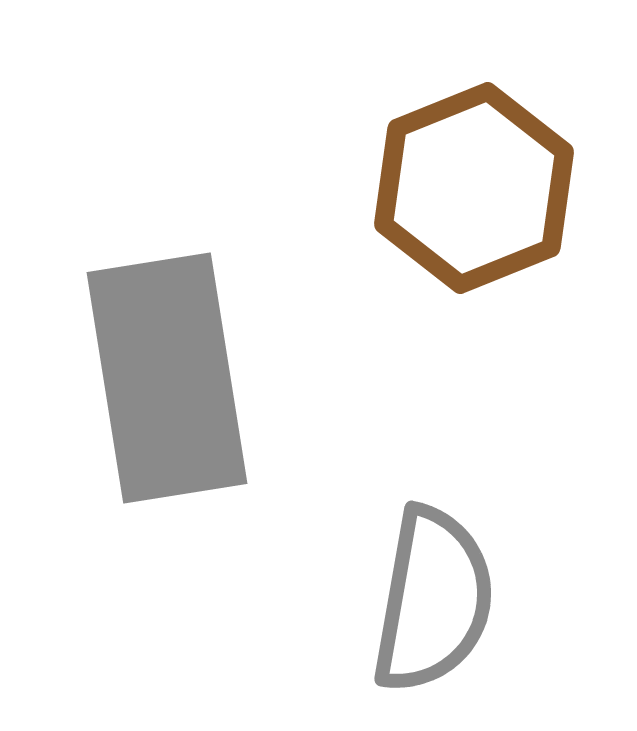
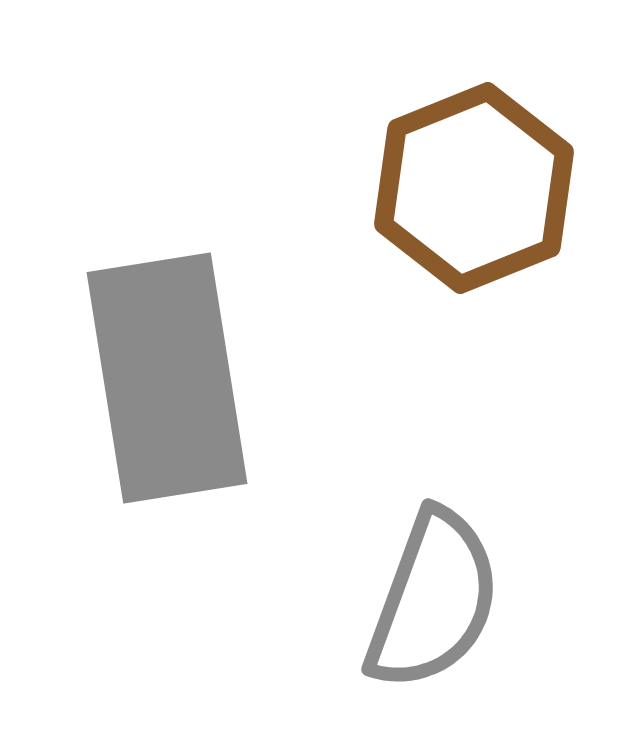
gray semicircle: rotated 10 degrees clockwise
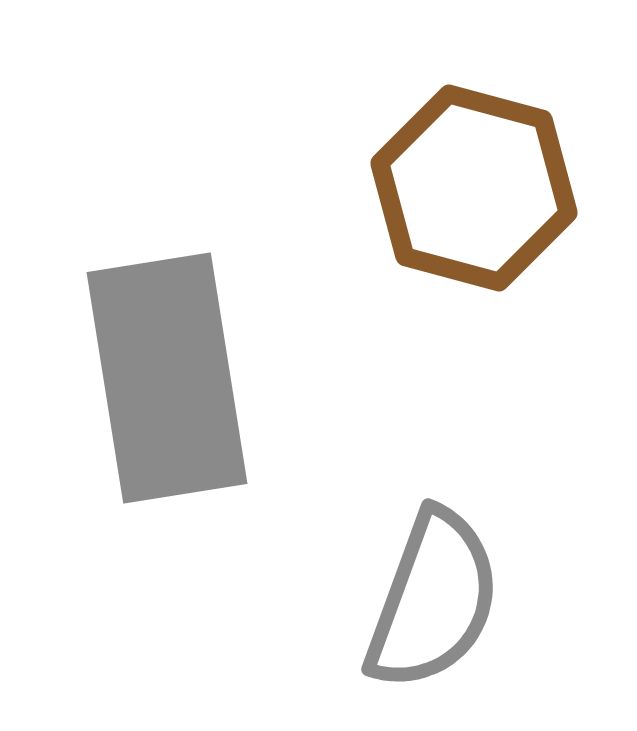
brown hexagon: rotated 23 degrees counterclockwise
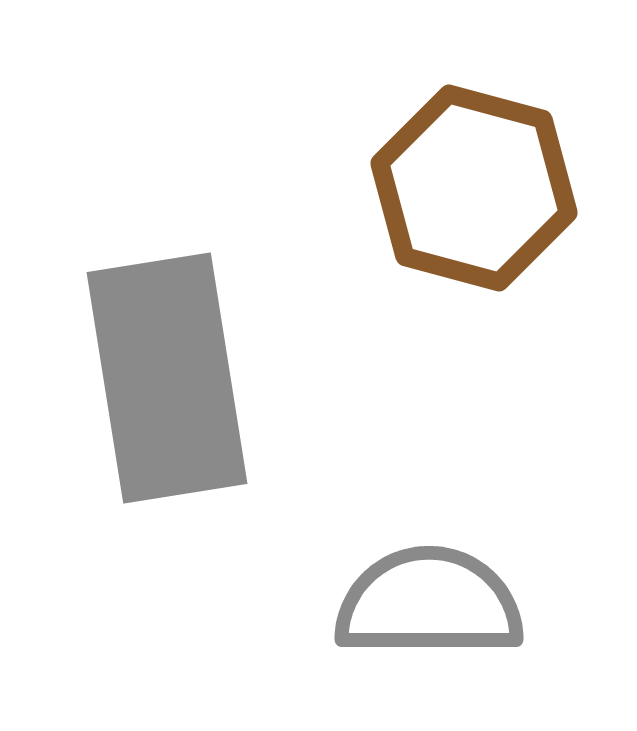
gray semicircle: moved 4 px left, 3 px down; rotated 110 degrees counterclockwise
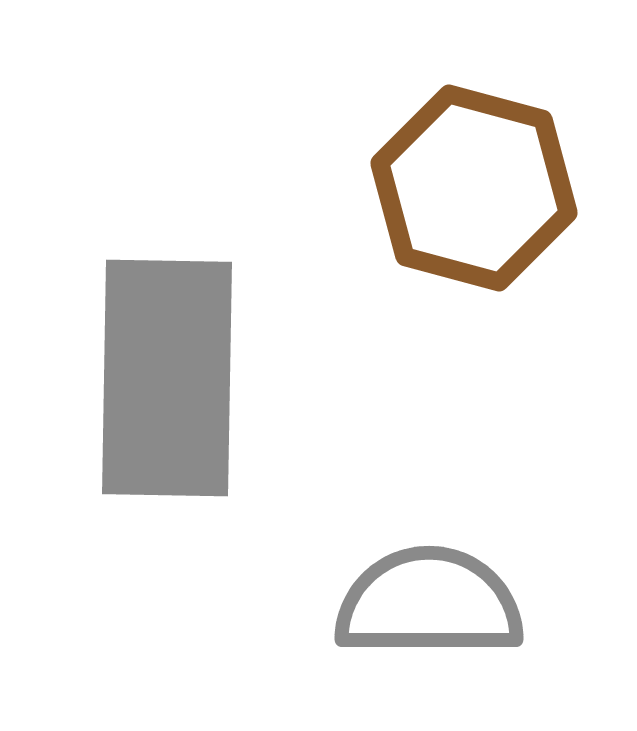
gray rectangle: rotated 10 degrees clockwise
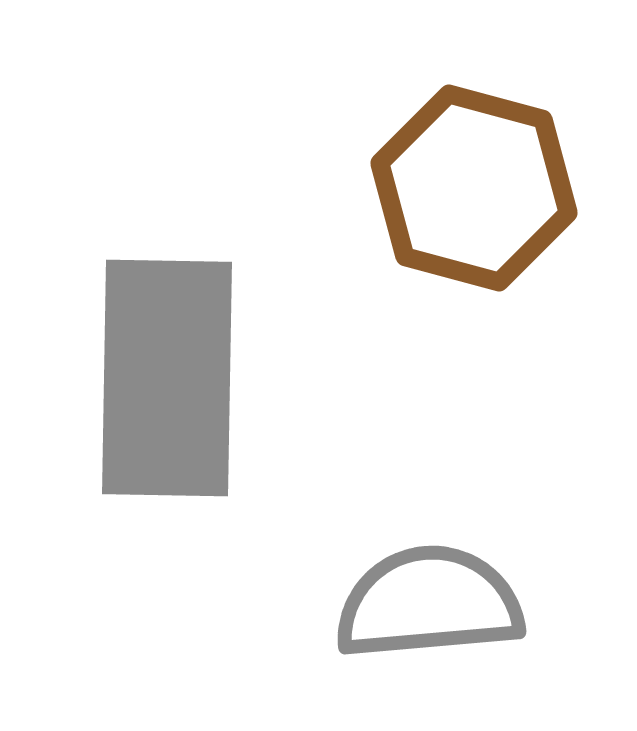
gray semicircle: rotated 5 degrees counterclockwise
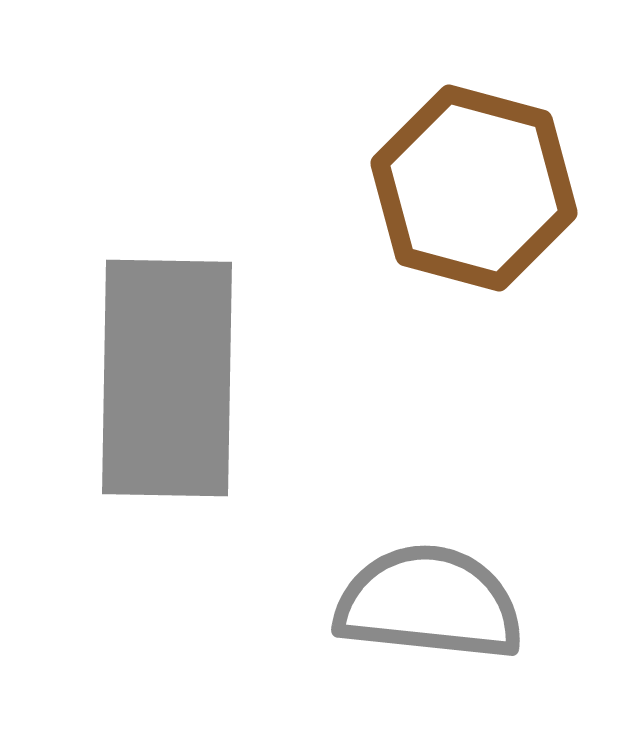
gray semicircle: rotated 11 degrees clockwise
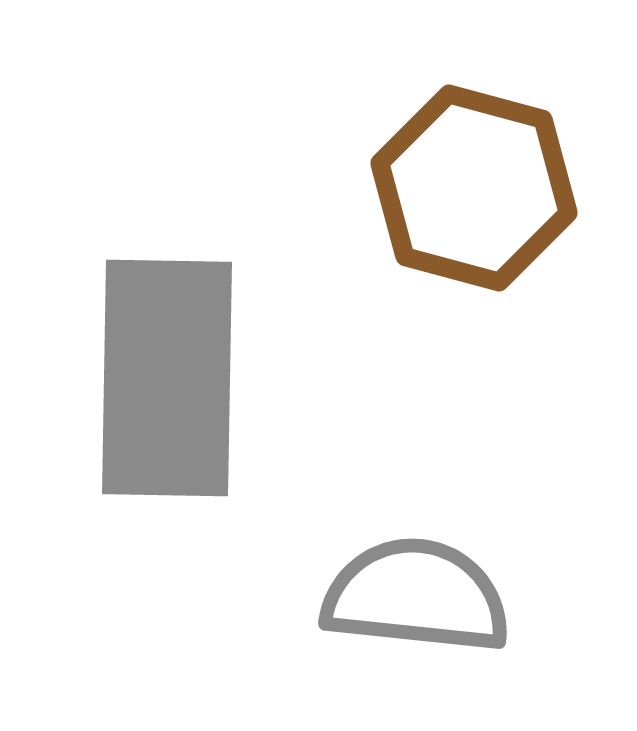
gray semicircle: moved 13 px left, 7 px up
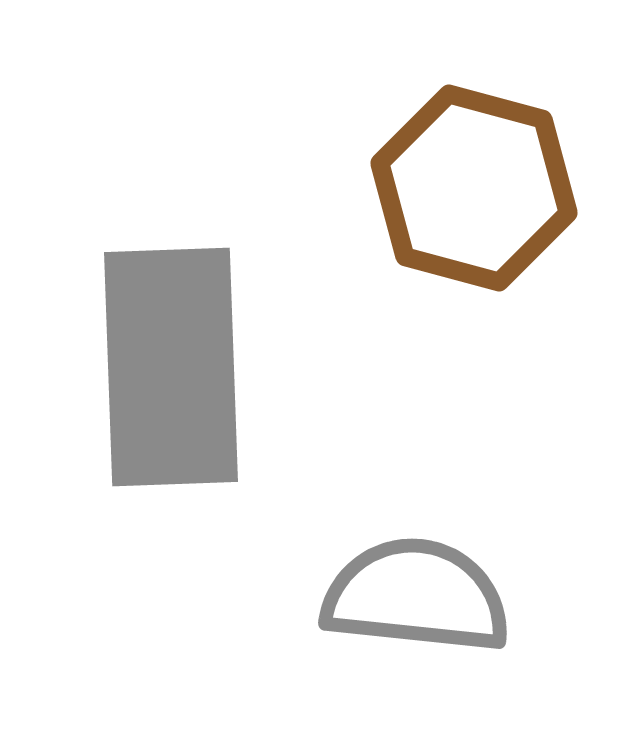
gray rectangle: moved 4 px right, 11 px up; rotated 3 degrees counterclockwise
